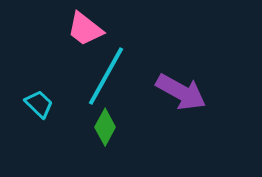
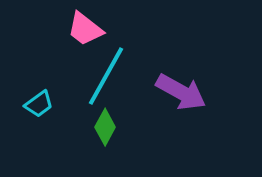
cyan trapezoid: rotated 100 degrees clockwise
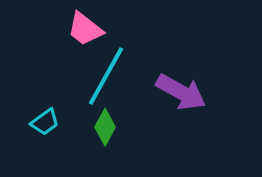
cyan trapezoid: moved 6 px right, 18 px down
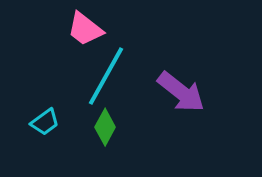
purple arrow: rotated 9 degrees clockwise
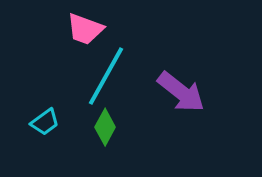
pink trapezoid: rotated 18 degrees counterclockwise
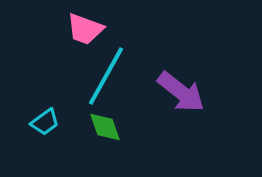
green diamond: rotated 48 degrees counterclockwise
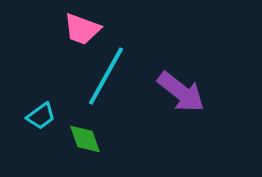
pink trapezoid: moved 3 px left
cyan trapezoid: moved 4 px left, 6 px up
green diamond: moved 20 px left, 12 px down
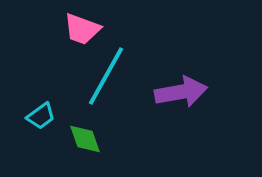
purple arrow: rotated 48 degrees counterclockwise
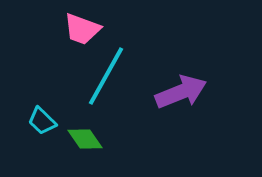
purple arrow: rotated 12 degrees counterclockwise
cyan trapezoid: moved 1 px right, 5 px down; rotated 80 degrees clockwise
green diamond: rotated 15 degrees counterclockwise
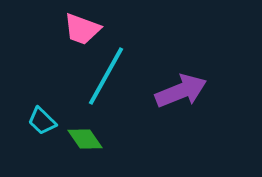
purple arrow: moved 1 px up
